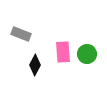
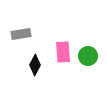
gray rectangle: rotated 30 degrees counterclockwise
green circle: moved 1 px right, 2 px down
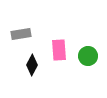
pink rectangle: moved 4 px left, 2 px up
black diamond: moved 3 px left
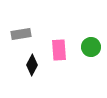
green circle: moved 3 px right, 9 px up
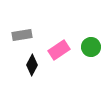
gray rectangle: moved 1 px right, 1 px down
pink rectangle: rotated 60 degrees clockwise
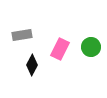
pink rectangle: moved 1 px right, 1 px up; rotated 30 degrees counterclockwise
